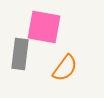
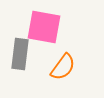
orange semicircle: moved 2 px left, 1 px up
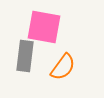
gray rectangle: moved 5 px right, 2 px down
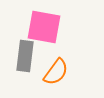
orange semicircle: moved 7 px left, 5 px down
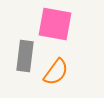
pink square: moved 11 px right, 3 px up
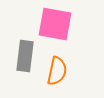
orange semicircle: moved 1 px right, 1 px up; rotated 24 degrees counterclockwise
